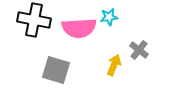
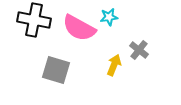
pink semicircle: rotated 32 degrees clockwise
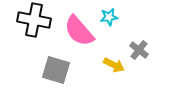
pink semicircle: moved 3 px down; rotated 20 degrees clockwise
yellow arrow: rotated 95 degrees clockwise
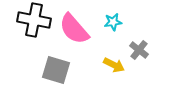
cyan star: moved 4 px right, 5 px down
pink semicircle: moved 5 px left, 2 px up
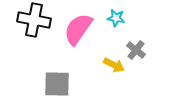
cyan star: moved 3 px right, 4 px up; rotated 18 degrees clockwise
pink semicircle: moved 4 px right; rotated 76 degrees clockwise
gray cross: moved 3 px left
gray square: moved 1 px right, 14 px down; rotated 16 degrees counterclockwise
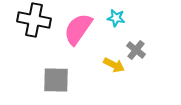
gray square: moved 1 px left, 4 px up
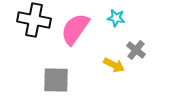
pink semicircle: moved 3 px left
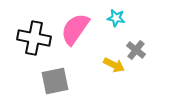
black cross: moved 18 px down
gray square: moved 1 px left, 1 px down; rotated 12 degrees counterclockwise
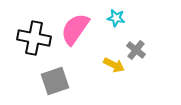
gray square: rotated 8 degrees counterclockwise
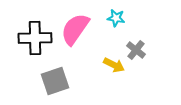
black cross: moved 1 px right; rotated 12 degrees counterclockwise
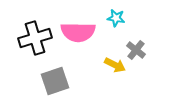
pink semicircle: moved 3 px right, 3 px down; rotated 124 degrees counterclockwise
black cross: rotated 16 degrees counterclockwise
yellow arrow: moved 1 px right
